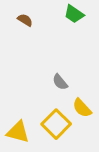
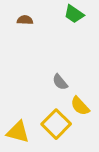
brown semicircle: rotated 28 degrees counterclockwise
yellow semicircle: moved 2 px left, 2 px up
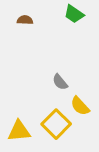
yellow triangle: moved 1 px right, 1 px up; rotated 20 degrees counterclockwise
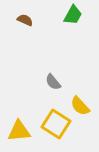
green trapezoid: moved 1 px left, 1 px down; rotated 95 degrees counterclockwise
brown semicircle: rotated 21 degrees clockwise
gray semicircle: moved 7 px left
yellow square: rotated 12 degrees counterclockwise
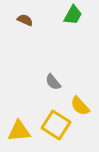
yellow square: moved 1 px down
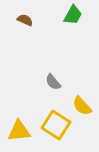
yellow semicircle: moved 2 px right
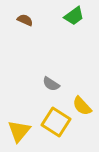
green trapezoid: moved 1 px right, 1 px down; rotated 25 degrees clockwise
gray semicircle: moved 2 px left, 2 px down; rotated 18 degrees counterclockwise
yellow square: moved 3 px up
yellow triangle: rotated 45 degrees counterclockwise
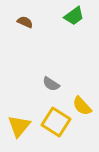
brown semicircle: moved 2 px down
yellow triangle: moved 5 px up
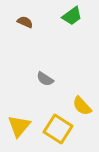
green trapezoid: moved 2 px left
gray semicircle: moved 6 px left, 5 px up
yellow square: moved 2 px right, 7 px down
